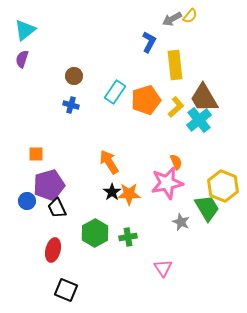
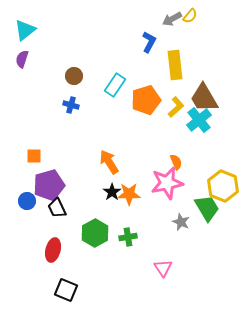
cyan rectangle: moved 7 px up
orange square: moved 2 px left, 2 px down
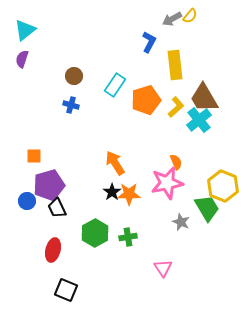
orange arrow: moved 6 px right, 1 px down
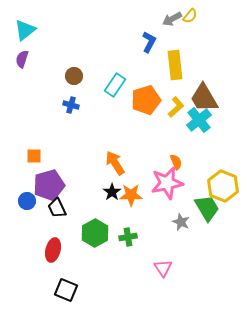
orange star: moved 2 px right, 1 px down
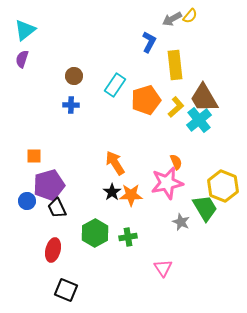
blue cross: rotated 14 degrees counterclockwise
green trapezoid: moved 2 px left
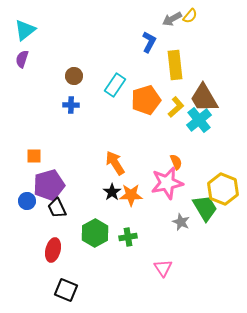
yellow hexagon: moved 3 px down
